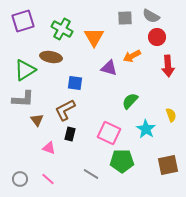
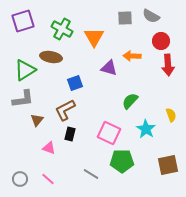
red circle: moved 4 px right, 4 px down
orange arrow: rotated 30 degrees clockwise
red arrow: moved 1 px up
blue square: rotated 28 degrees counterclockwise
gray L-shape: rotated 10 degrees counterclockwise
brown triangle: rotated 16 degrees clockwise
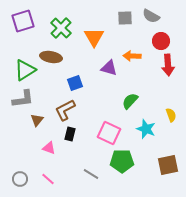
green cross: moved 1 px left, 1 px up; rotated 15 degrees clockwise
cyan star: rotated 12 degrees counterclockwise
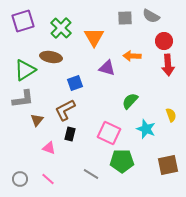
red circle: moved 3 px right
purple triangle: moved 2 px left
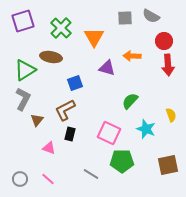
gray L-shape: rotated 55 degrees counterclockwise
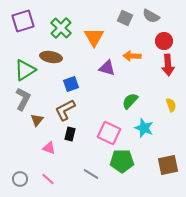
gray square: rotated 28 degrees clockwise
blue square: moved 4 px left, 1 px down
yellow semicircle: moved 10 px up
cyan star: moved 2 px left, 1 px up
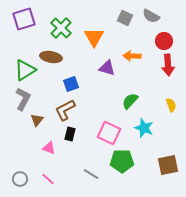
purple square: moved 1 px right, 2 px up
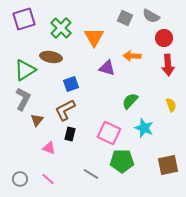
red circle: moved 3 px up
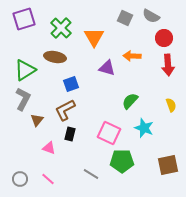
brown ellipse: moved 4 px right
